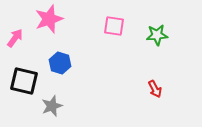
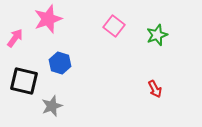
pink star: moved 1 px left
pink square: rotated 30 degrees clockwise
green star: rotated 15 degrees counterclockwise
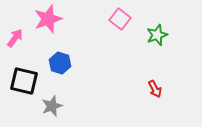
pink square: moved 6 px right, 7 px up
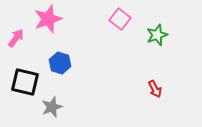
pink arrow: moved 1 px right
black square: moved 1 px right, 1 px down
gray star: moved 1 px down
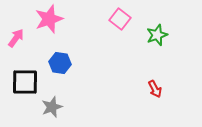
pink star: moved 1 px right
blue hexagon: rotated 10 degrees counterclockwise
black square: rotated 12 degrees counterclockwise
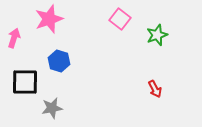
pink arrow: moved 2 px left; rotated 18 degrees counterclockwise
blue hexagon: moved 1 px left, 2 px up; rotated 10 degrees clockwise
gray star: moved 1 px down; rotated 10 degrees clockwise
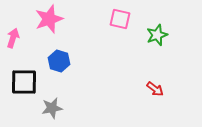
pink square: rotated 25 degrees counterclockwise
pink arrow: moved 1 px left
black square: moved 1 px left
red arrow: rotated 24 degrees counterclockwise
